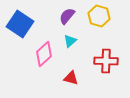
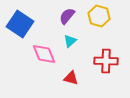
pink diamond: rotated 70 degrees counterclockwise
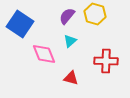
yellow hexagon: moved 4 px left, 2 px up
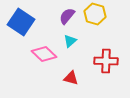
blue square: moved 1 px right, 2 px up
pink diamond: rotated 25 degrees counterclockwise
